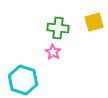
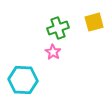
green cross: rotated 25 degrees counterclockwise
cyan hexagon: rotated 16 degrees counterclockwise
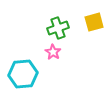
cyan hexagon: moved 6 px up; rotated 8 degrees counterclockwise
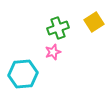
yellow square: rotated 18 degrees counterclockwise
pink star: rotated 21 degrees clockwise
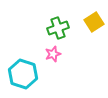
pink star: moved 2 px down
cyan hexagon: rotated 24 degrees clockwise
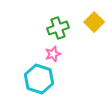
yellow square: rotated 12 degrees counterclockwise
cyan hexagon: moved 16 px right, 5 px down
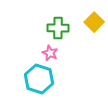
green cross: rotated 20 degrees clockwise
pink star: moved 3 px left, 1 px up; rotated 28 degrees counterclockwise
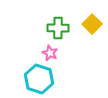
yellow square: moved 2 px left, 2 px down
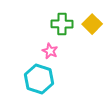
green cross: moved 4 px right, 4 px up
pink star: moved 2 px up
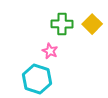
cyan hexagon: moved 2 px left
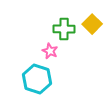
green cross: moved 2 px right, 5 px down
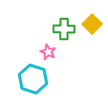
pink star: moved 2 px left, 1 px down
cyan hexagon: moved 4 px left
